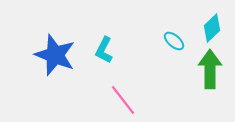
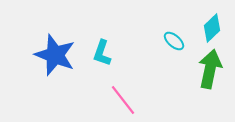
cyan L-shape: moved 2 px left, 3 px down; rotated 8 degrees counterclockwise
green arrow: rotated 12 degrees clockwise
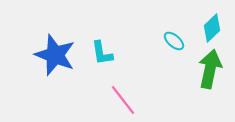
cyan L-shape: rotated 28 degrees counterclockwise
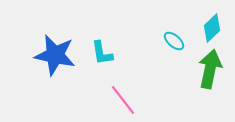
blue star: rotated 9 degrees counterclockwise
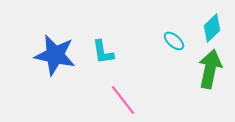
cyan L-shape: moved 1 px right, 1 px up
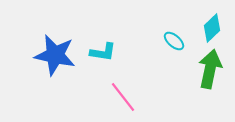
cyan L-shape: rotated 72 degrees counterclockwise
pink line: moved 3 px up
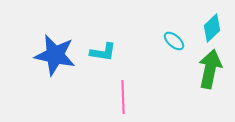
pink line: rotated 36 degrees clockwise
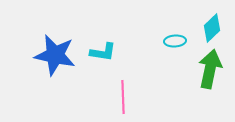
cyan ellipse: moved 1 px right; rotated 45 degrees counterclockwise
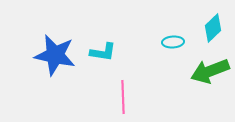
cyan diamond: moved 1 px right
cyan ellipse: moved 2 px left, 1 px down
green arrow: moved 2 px down; rotated 123 degrees counterclockwise
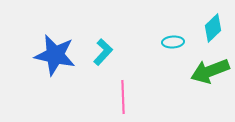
cyan L-shape: rotated 56 degrees counterclockwise
